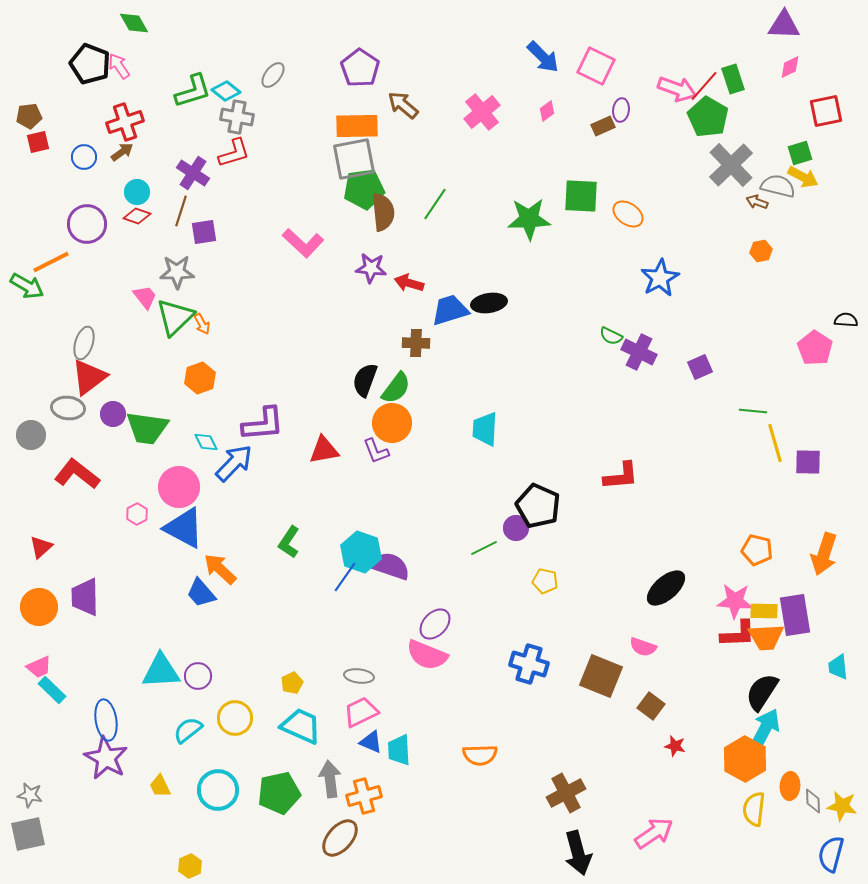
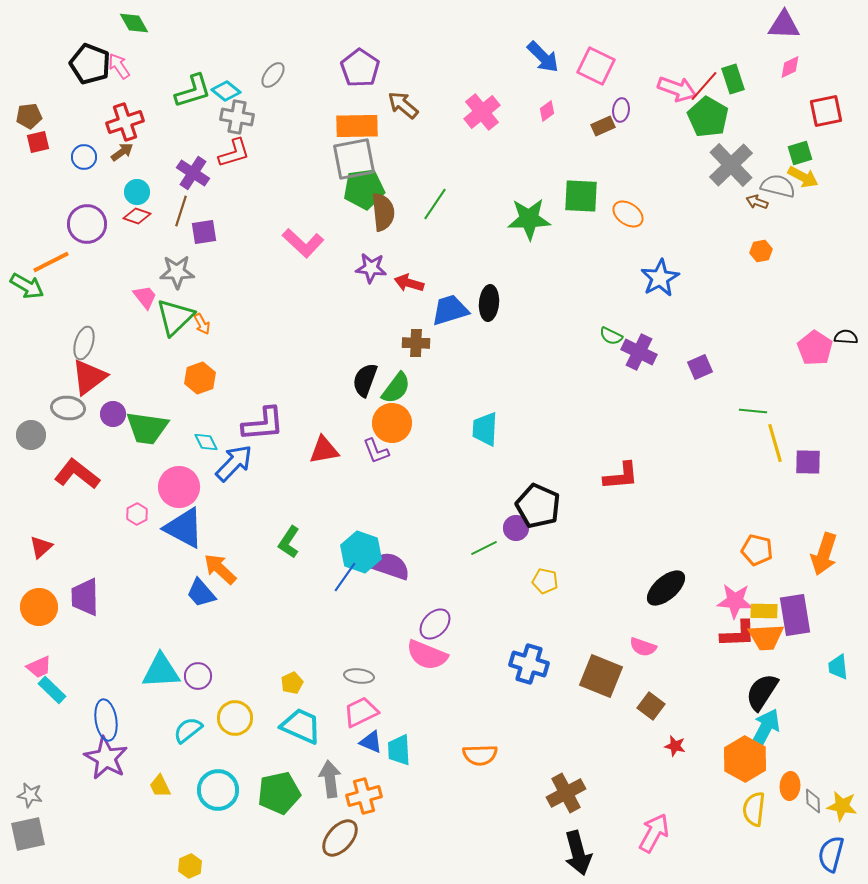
black ellipse at (489, 303): rotated 76 degrees counterclockwise
black semicircle at (846, 320): moved 17 px down
pink arrow at (654, 833): rotated 27 degrees counterclockwise
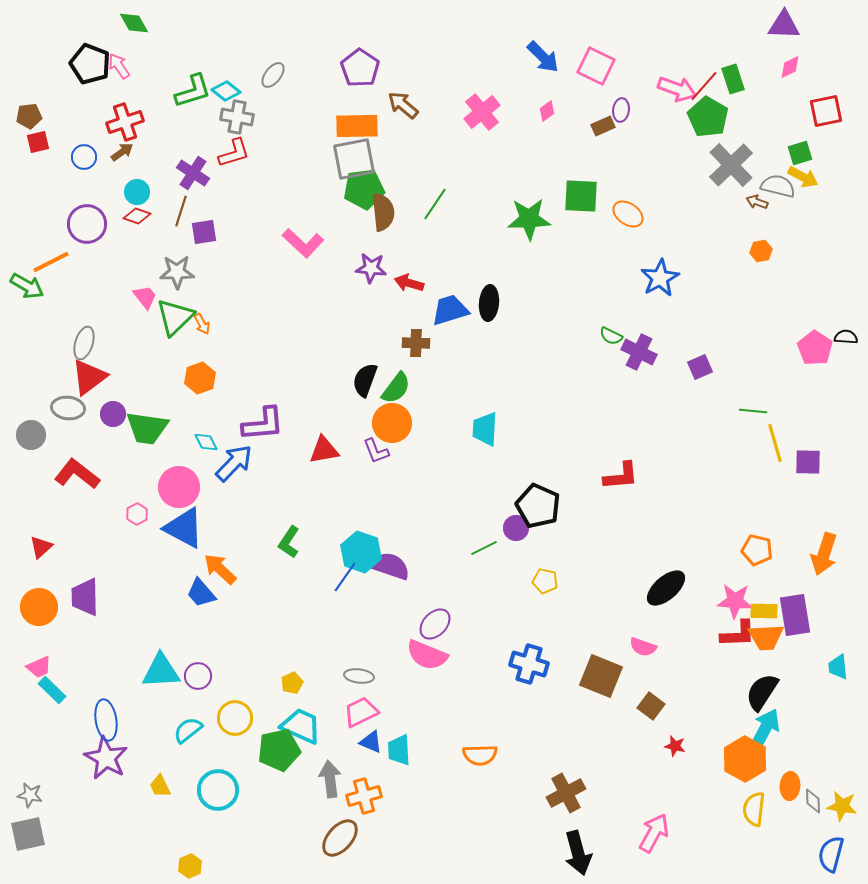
green pentagon at (279, 793): moved 43 px up
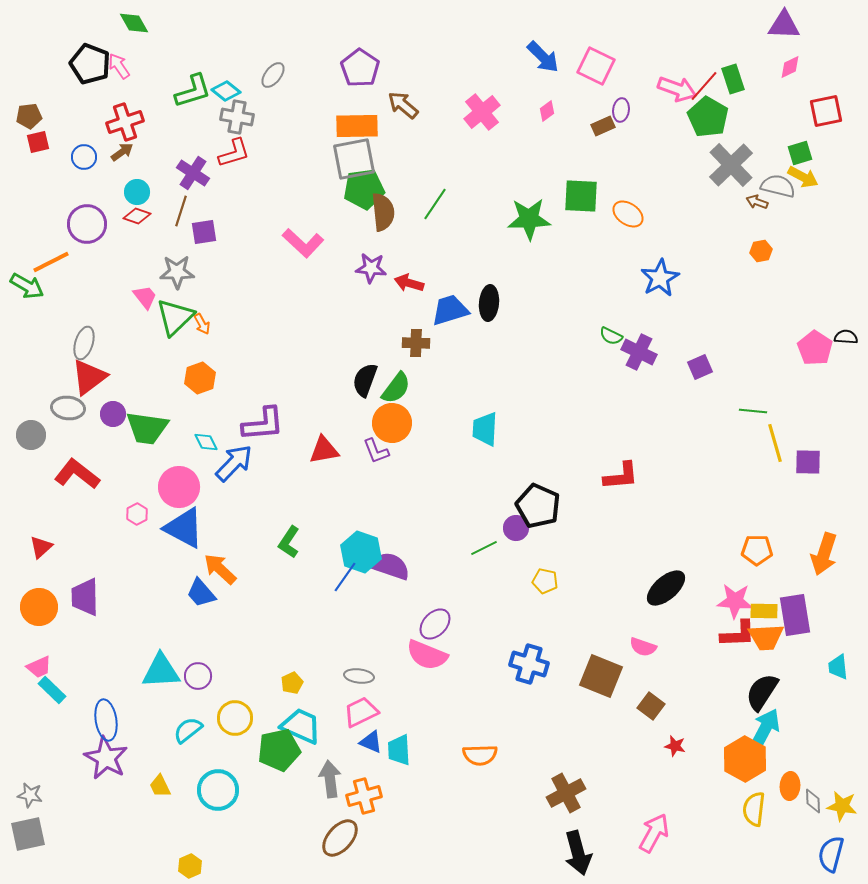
orange pentagon at (757, 550): rotated 12 degrees counterclockwise
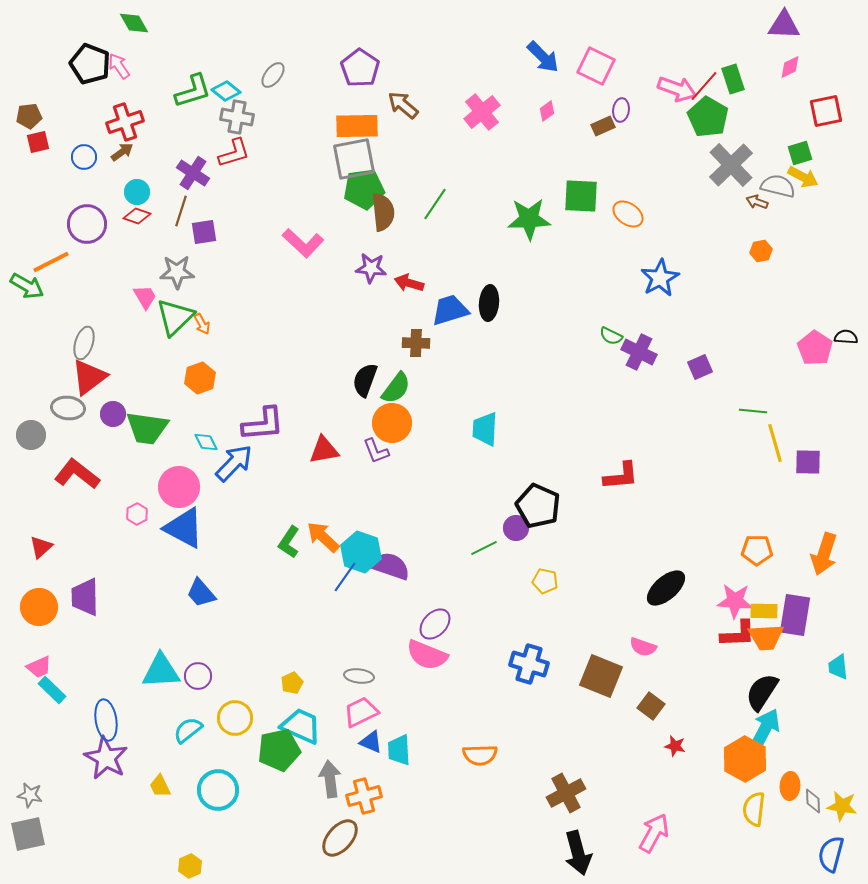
pink trapezoid at (145, 297): rotated 8 degrees clockwise
orange arrow at (220, 569): moved 103 px right, 32 px up
purple rectangle at (795, 615): rotated 18 degrees clockwise
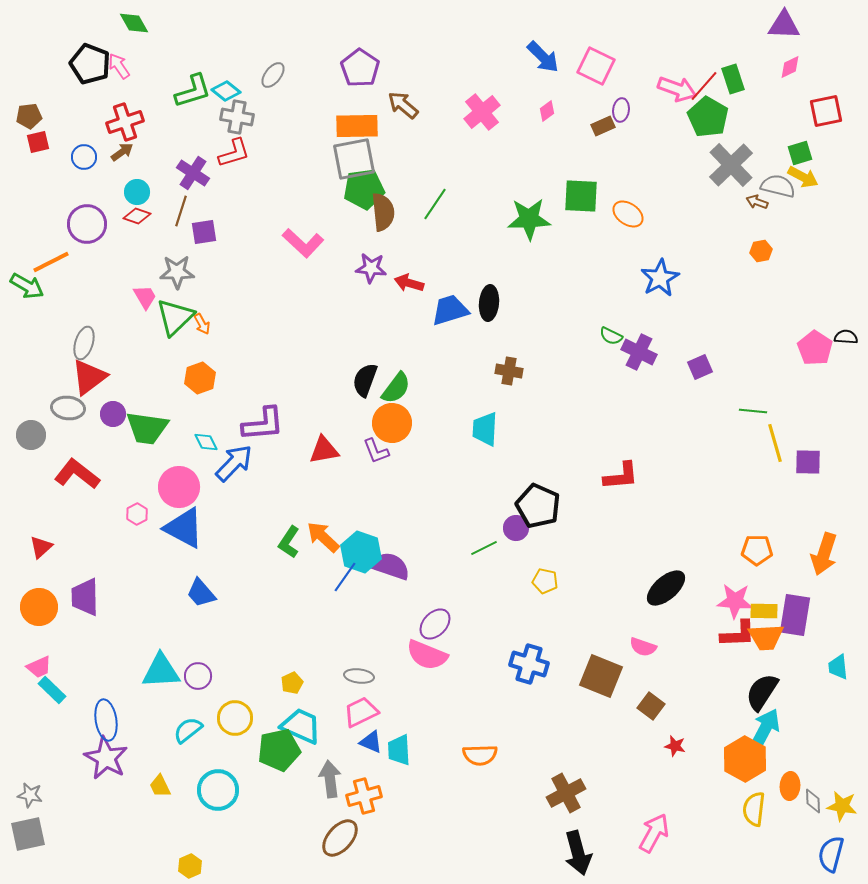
brown cross at (416, 343): moved 93 px right, 28 px down; rotated 8 degrees clockwise
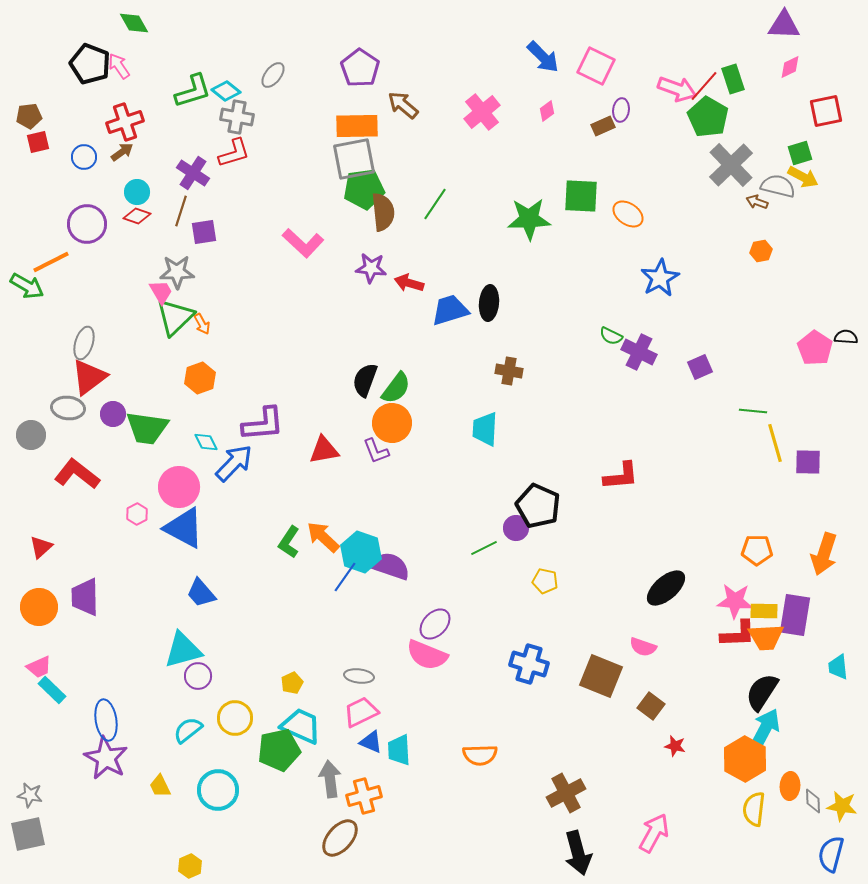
pink trapezoid at (145, 297): moved 16 px right, 5 px up
cyan triangle at (161, 671): moved 22 px right, 21 px up; rotated 12 degrees counterclockwise
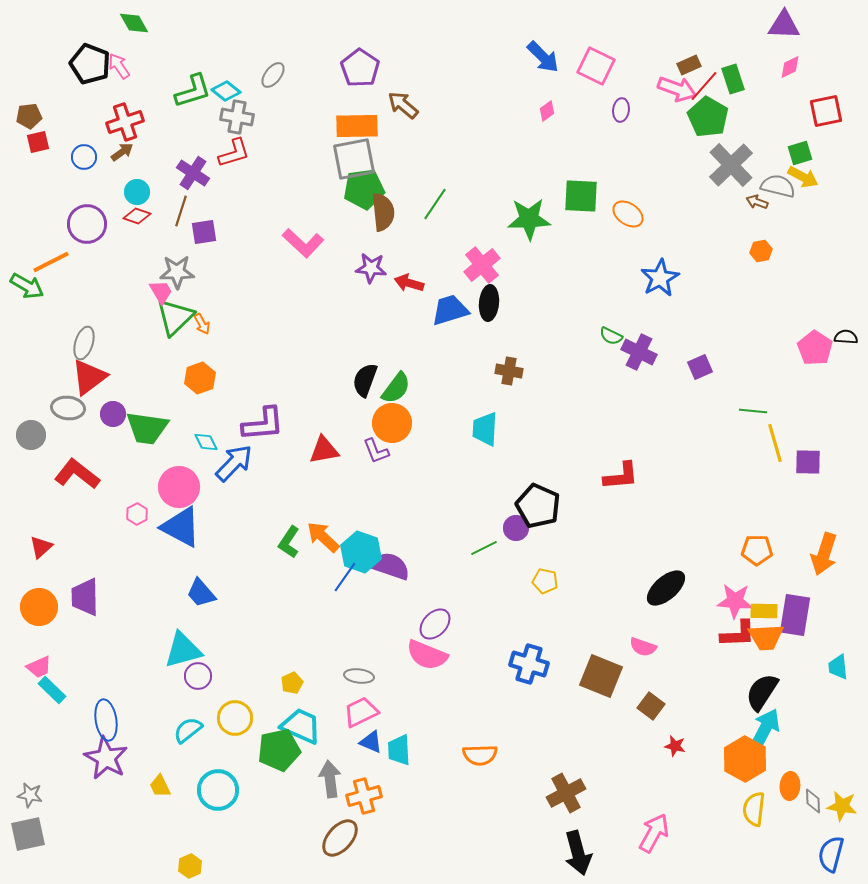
pink cross at (482, 112): moved 153 px down
brown rectangle at (603, 126): moved 86 px right, 61 px up
blue triangle at (184, 528): moved 3 px left, 1 px up
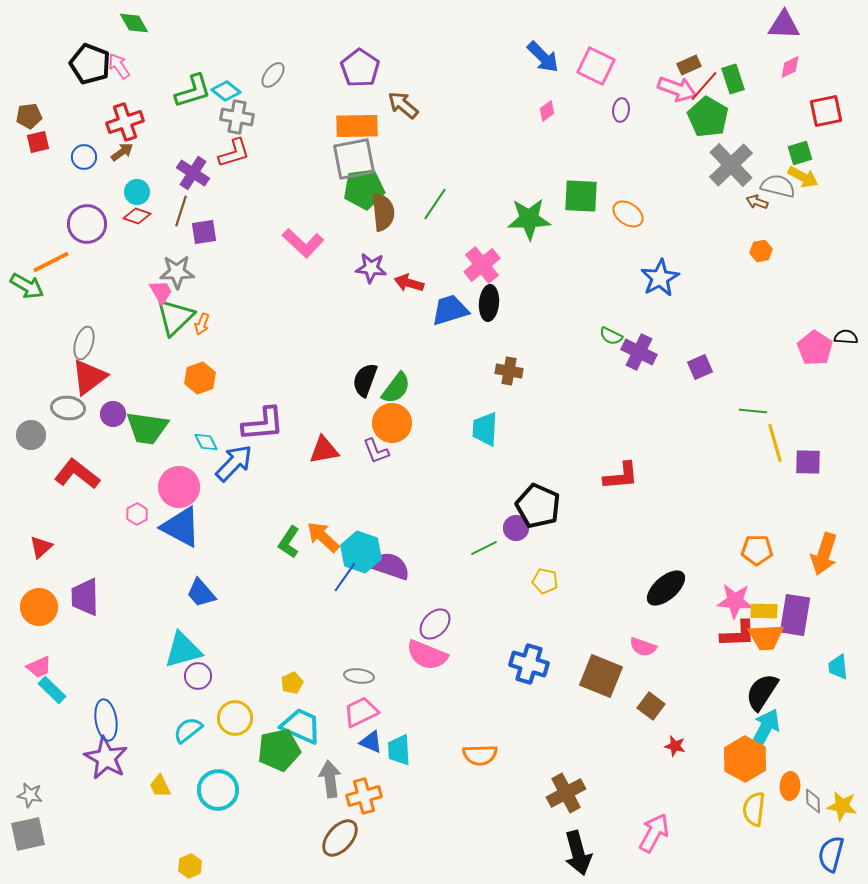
orange arrow at (202, 324): rotated 50 degrees clockwise
